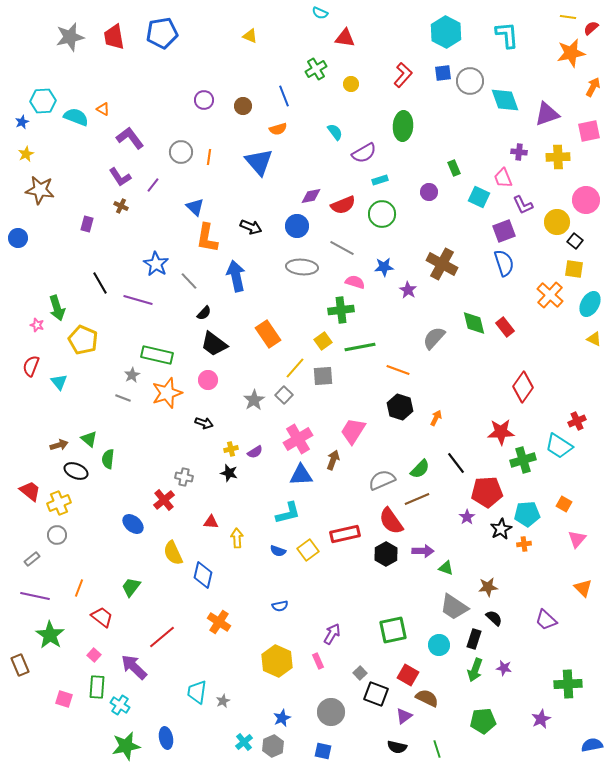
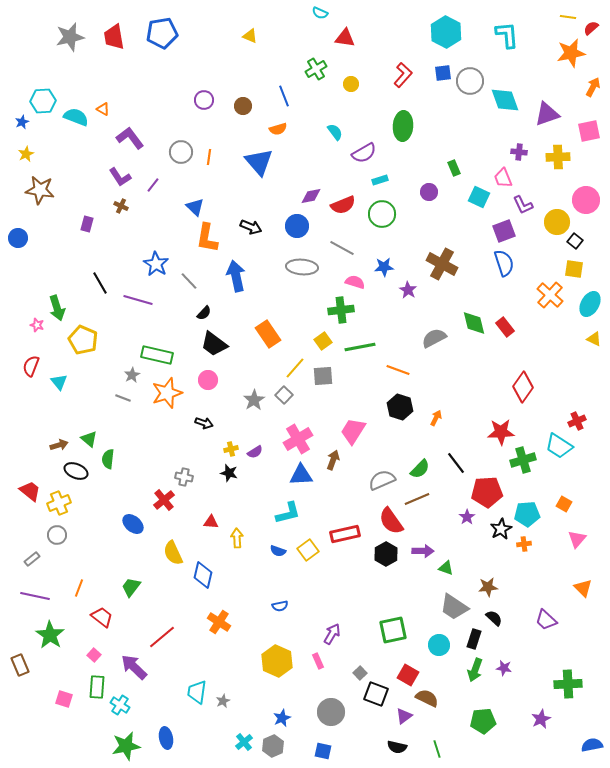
gray semicircle at (434, 338): rotated 20 degrees clockwise
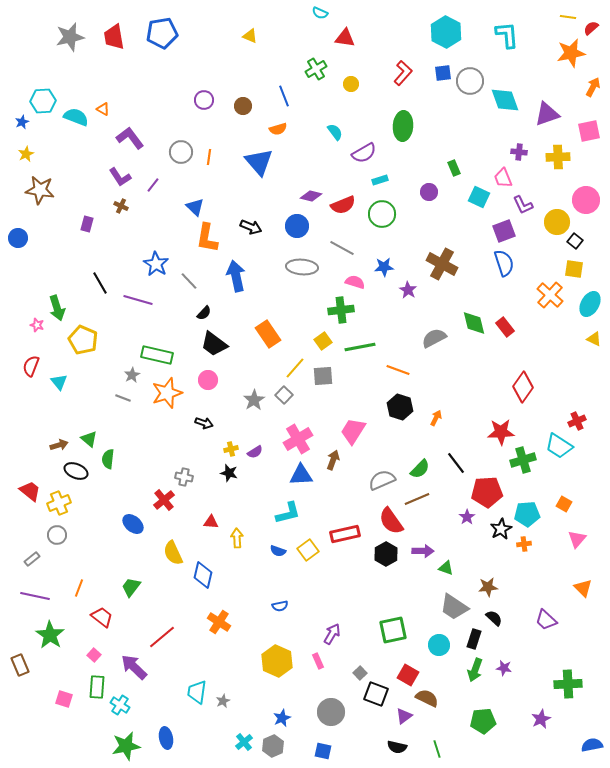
red L-shape at (403, 75): moved 2 px up
purple diamond at (311, 196): rotated 25 degrees clockwise
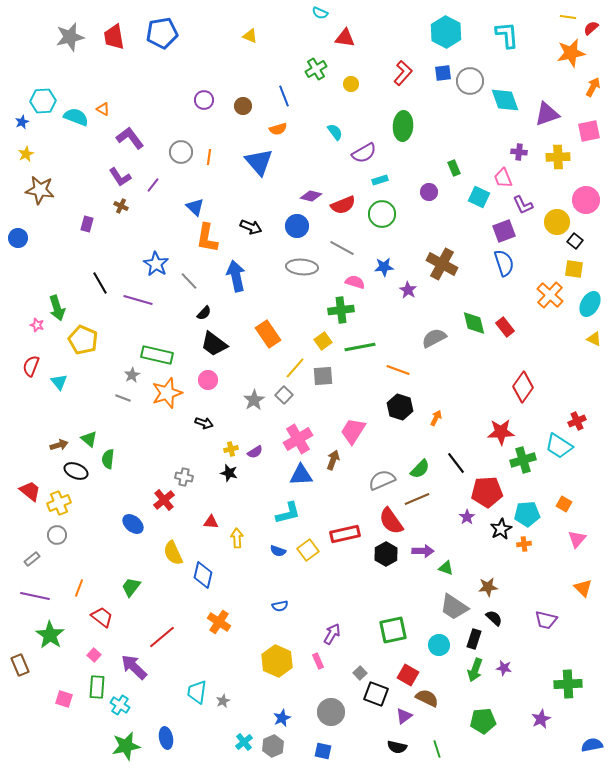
purple trapezoid at (546, 620): rotated 30 degrees counterclockwise
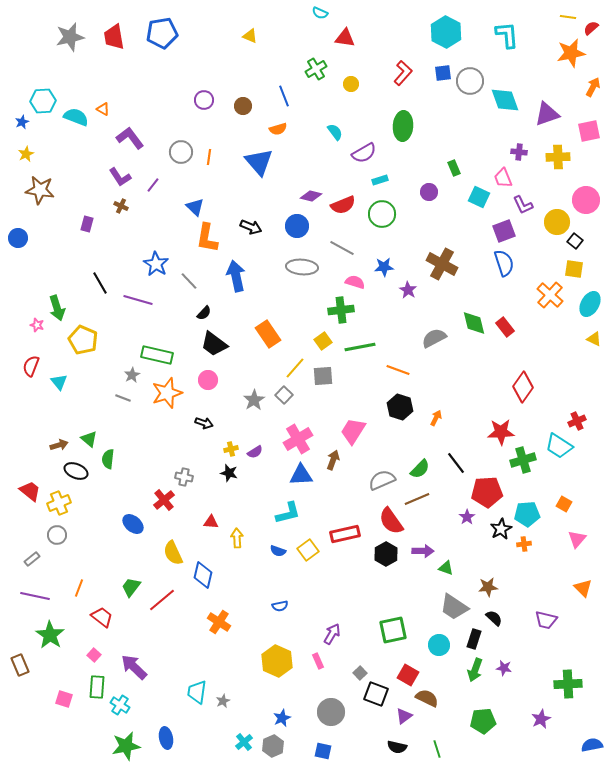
red line at (162, 637): moved 37 px up
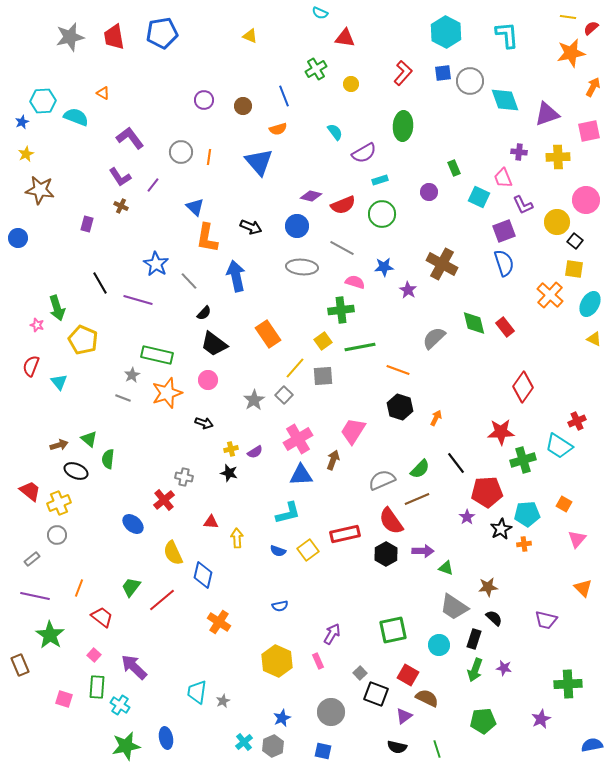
orange triangle at (103, 109): moved 16 px up
gray semicircle at (434, 338): rotated 15 degrees counterclockwise
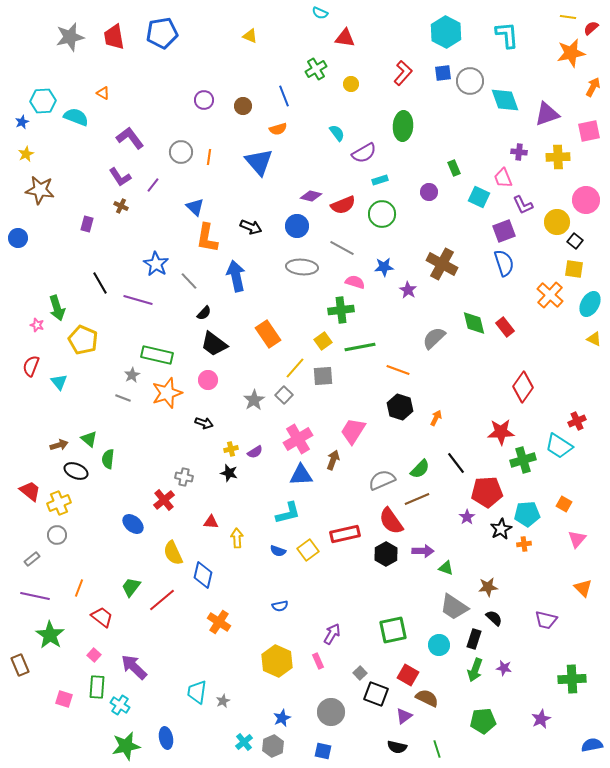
cyan semicircle at (335, 132): moved 2 px right, 1 px down
green cross at (568, 684): moved 4 px right, 5 px up
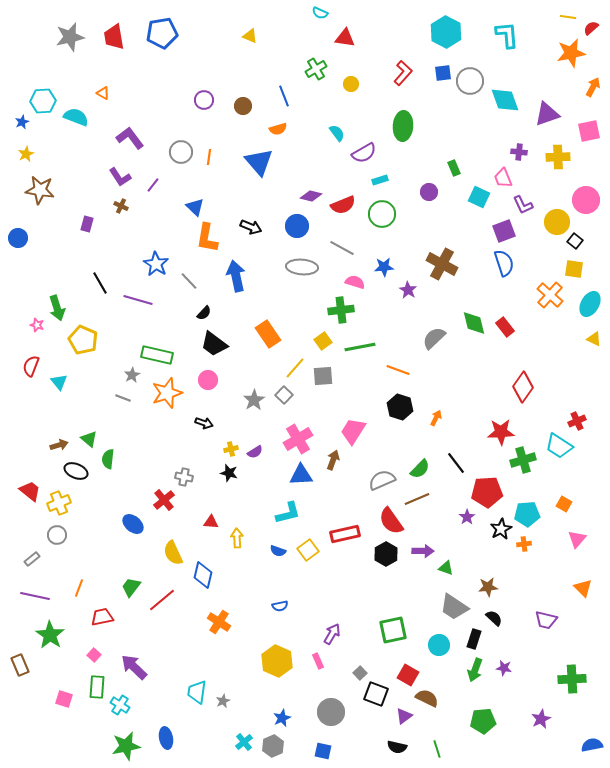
red trapezoid at (102, 617): rotated 50 degrees counterclockwise
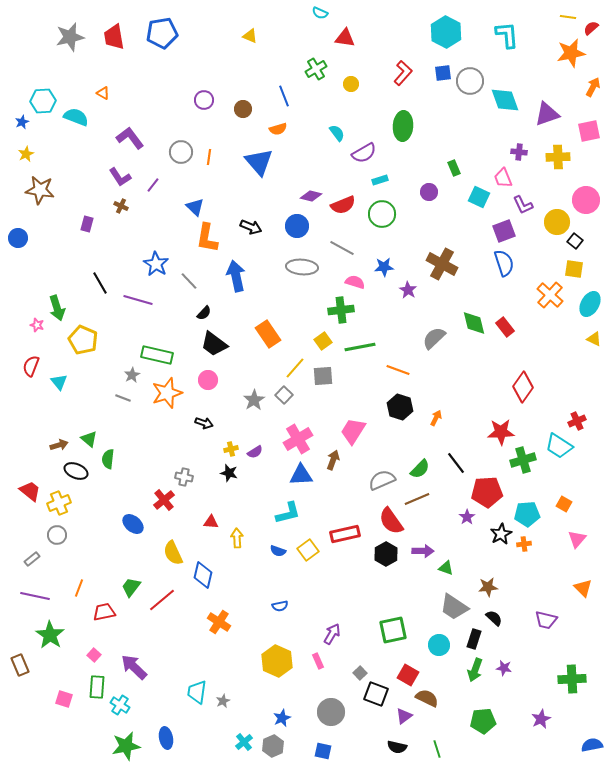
brown circle at (243, 106): moved 3 px down
black star at (501, 529): moved 5 px down
red trapezoid at (102, 617): moved 2 px right, 5 px up
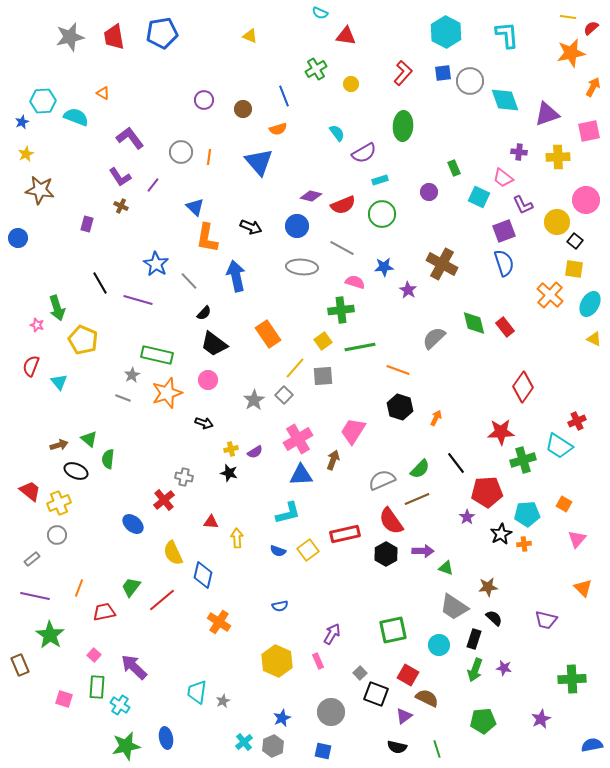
red triangle at (345, 38): moved 1 px right, 2 px up
pink trapezoid at (503, 178): rotated 30 degrees counterclockwise
